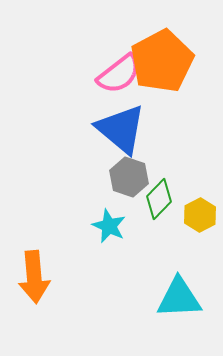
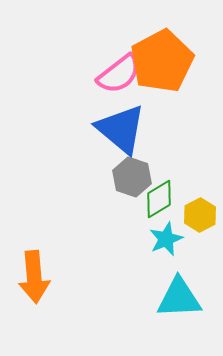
gray hexagon: moved 3 px right
green diamond: rotated 15 degrees clockwise
cyan star: moved 57 px right, 13 px down; rotated 24 degrees clockwise
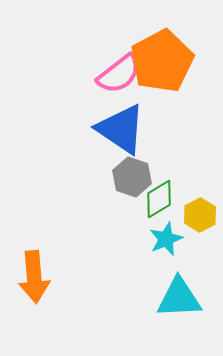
blue triangle: rotated 6 degrees counterclockwise
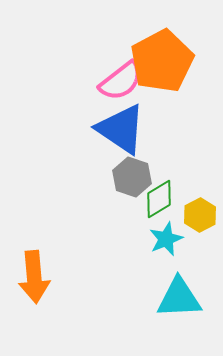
pink semicircle: moved 2 px right, 7 px down
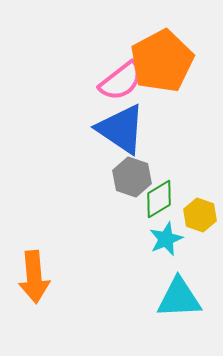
yellow hexagon: rotated 12 degrees counterclockwise
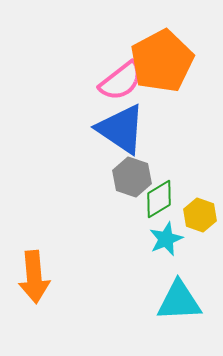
cyan triangle: moved 3 px down
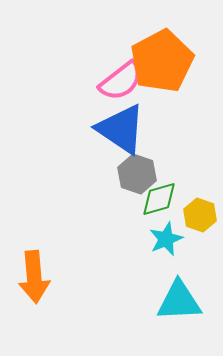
gray hexagon: moved 5 px right, 3 px up
green diamond: rotated 15 degrees clockwise
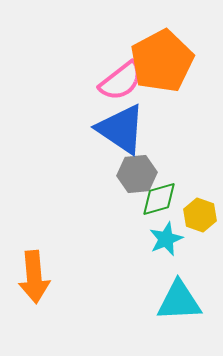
gray hexagon: rotated 24 degrees counterclockwise
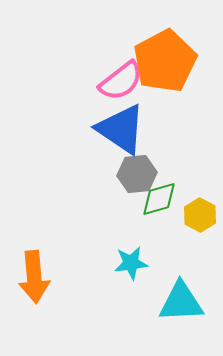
orange pentagon: moved 3 px right
yellow hexagon: rotated 8 degrees clockwise
cyan star: moved 35 px left, 24 px down; rotated 16 degrees clockwise
cyan triangle: moved 2 px right, 1 px down
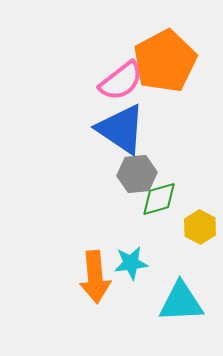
yellow hexagon: moved 12 px down
orange arrow: moved 61 px right
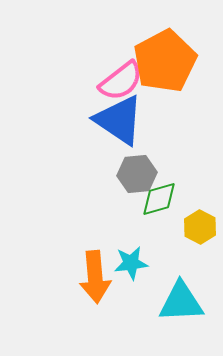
blue triangle: moved 2 px left, 9 px up
